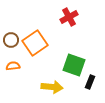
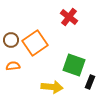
red cross: rotated 24 degrees counterclockwise
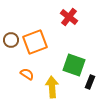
orange square: moved 1 px up; rotated 15 degrees clockwise
orange semicircle: moved 14 px right, 8 px down; rotated 40 degrees clockwise
yellow arrow: rotated 100 degrees counterclockwise
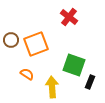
orange square: moved 1 px right, 2 px down
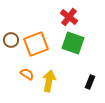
green square: moved 1 px left, 22 px up
yellow arrow: moved 3 px left, 6 px up; rotated 15 degrees clockwise
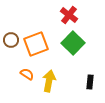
red cross: moved 2 px up
green square: rotated 25 degrees clockwise
black rectangle: rotated 16 degrees counterclockwise
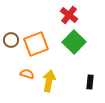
green square: moved 1 px right, 1 px up
orange semicircle: rotated 16 degrees counterclockwise
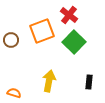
orange square: moved 6 px right, 13 px up
orange semicircle: moved 13 px left, 19 px down
black rectangle: moved 1 px left
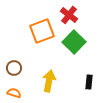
brown circle: moved 3 px right, 28 px down
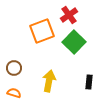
red cross: rotated 18 degrees clockwise
